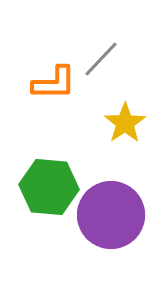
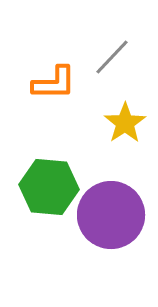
gray line: moved 11 px right, 2 px up
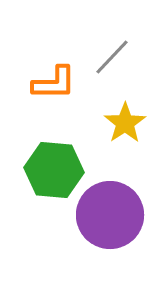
green hexagon: moved 5 px right, 17 px up
purple circle: moved 1 px left
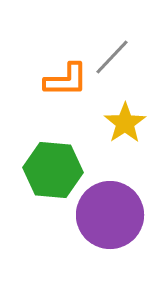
orange L-shape: moved 12 px right, 3 px up
green hexagon: moved 1 px left
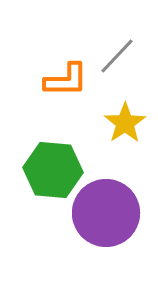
gray line: moved 5 px right, 1 px up
purple circle: moved 4 px left, 2 px up
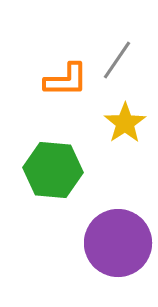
gray line: moved 4 px down; rotated 9 degrees counterclockwise
purple circle: moved 12 px right, 30 px down
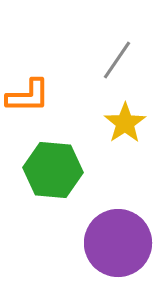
orange L-shape: moved 38 px left, 16 px down
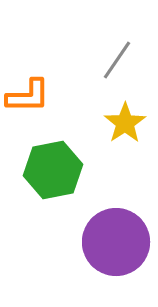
green hexagon: rotated 16 degrees counterclockwise
purple circle: moved 2 px left, 1 px up
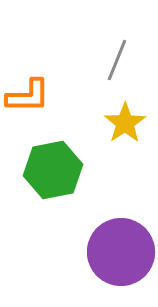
gray line: rotated 12 degrees counterclockwise
purple circle: moved 5 px right, 10 px down
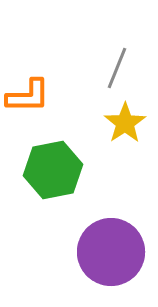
gray line: moved 8 px down
purple circle: moved 10 px left
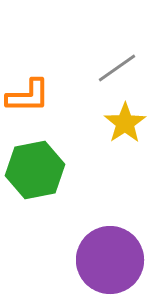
gray line: rotated 33 degrees clockwise
green hexagon: moved 18 px left
purple circle: moved 1 px left, 8 px down
